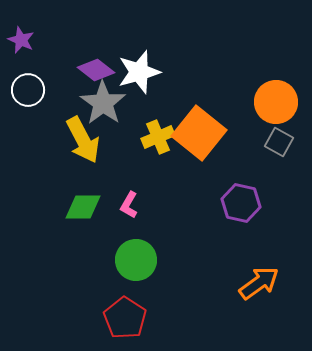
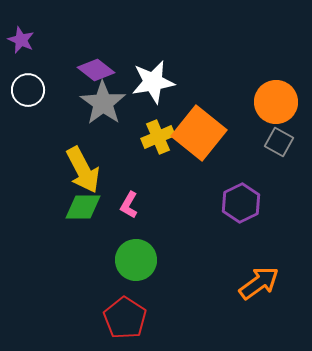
white star: moved 14 px right, 10 px down; rotated 6 degrees clockwise
yellow arrow: moved 30 px down
purple hexagon: rotated 21 degrees clockwise
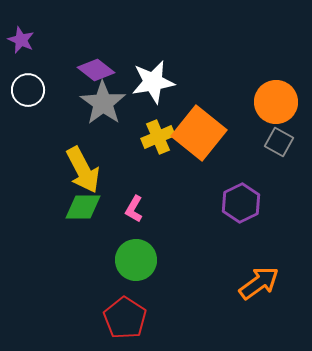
pink L-shape: moved 5 px right, 4 px down
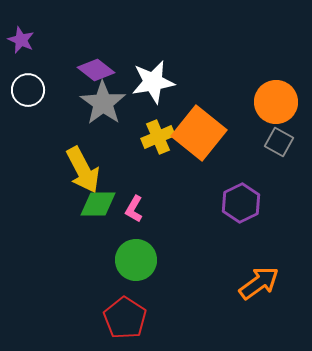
green diamond: moved 15 px right, 3 px up
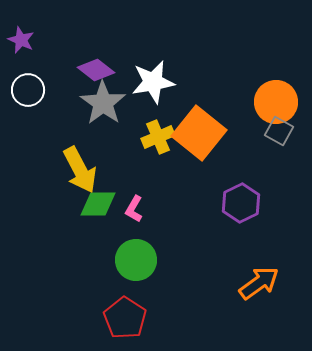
gray square: moved 11 px up
yellow arrow: moved 3 px left
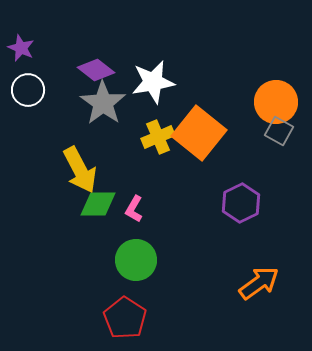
purple star: moved 8 px down
